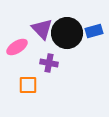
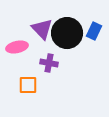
blue rectangle: rotated 48 degrees counterclockwise
pink ellipse: rotated 20 degrees clockwise
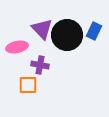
black circle: moved 2 px down
purple cross: moved 9 px left, 2 px down
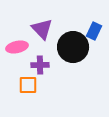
black circle: moved 6 px right, 12 px down
purple cross: rotated 12 degrees counterclockwise
